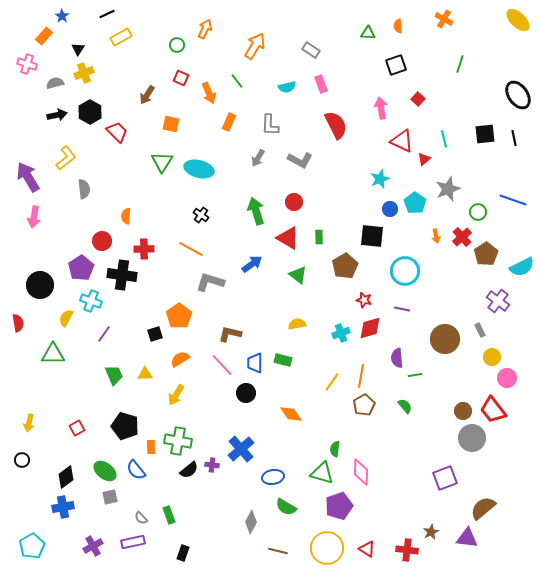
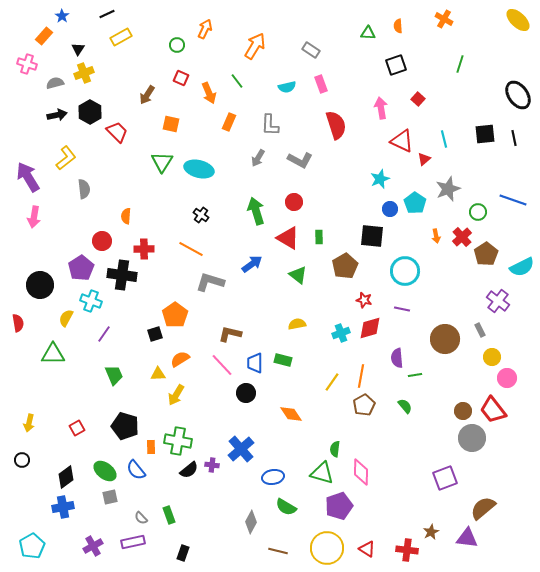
red semicircle at (336, 125): rotated 8 degrees clockwise
orange pentagon at (179, 316): moved 4 px left, 1 px up
yellow triangle at (145, 374): moved 13 px right
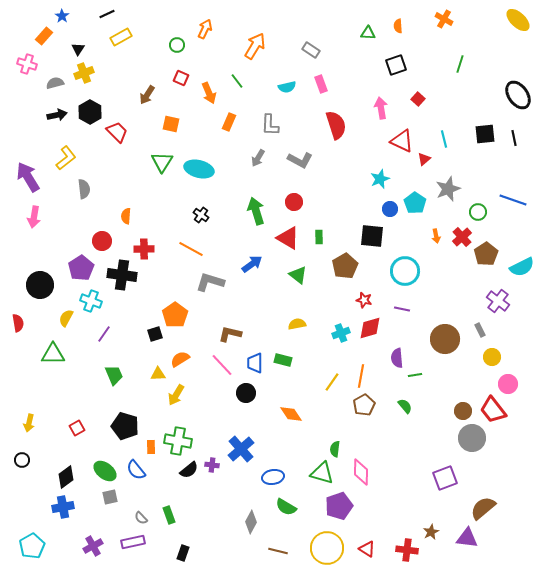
pink circle at (507, 378): moved 1 px right, 6 px down
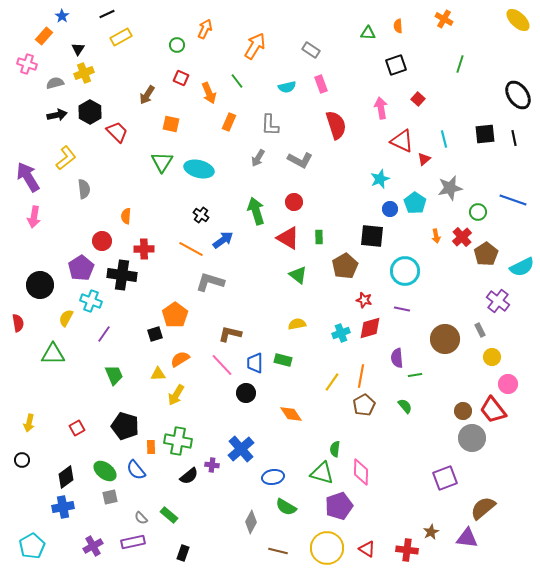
gray star at (448, 189): moved 2 px right, 1 px up; rotated 10 degrees clockwise
blue arrow at (252, 264): moved 29 px left, 24 px up
black semicircle at (189, 470): moved 6 px down
green rectangle at (169, 515): rotated 30 degrees counterclockwise
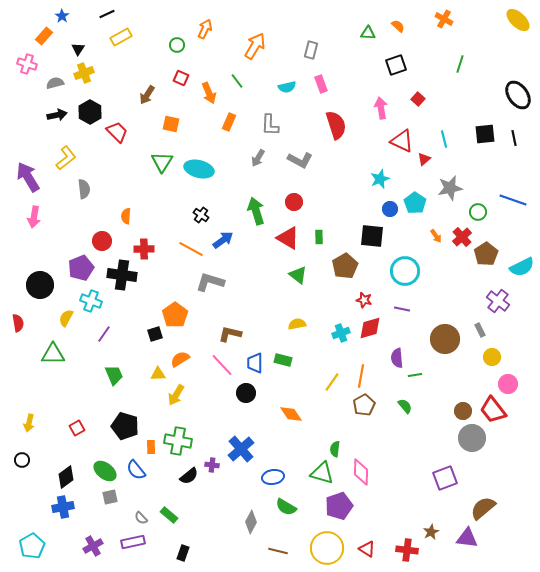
orange semicircle at (398, 26): rotated 136 degrees clockwise
gray rectangle at (311, 50): rotated 72 degrees clockwise
orange arrow at (436, 236): rotated 24 degrees counterclockwise
purple pentagon at (81, 268): rotated 10 degrees clockwise
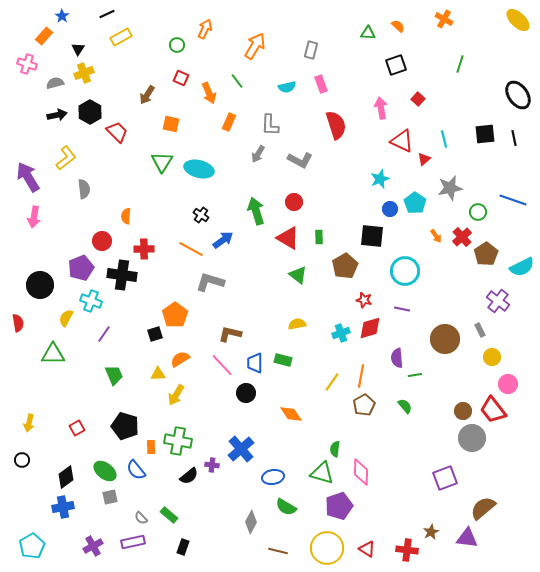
gray arrow at (258, 158): moved 4 px up
black rectangle at (183, 553): moved 6 px up
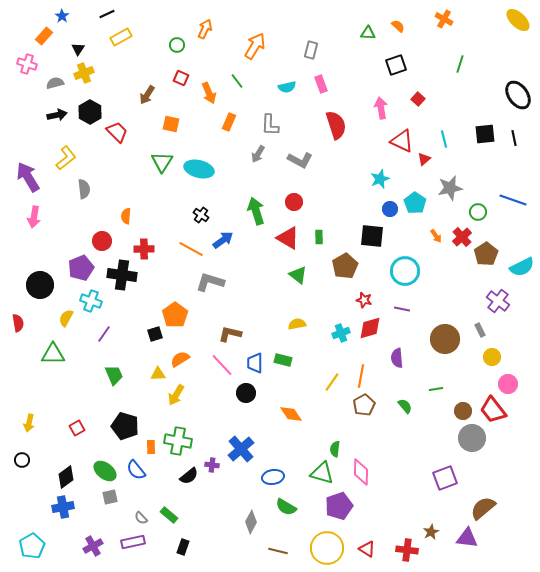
green line at (415, 375): moved 21 px right, 14 px down
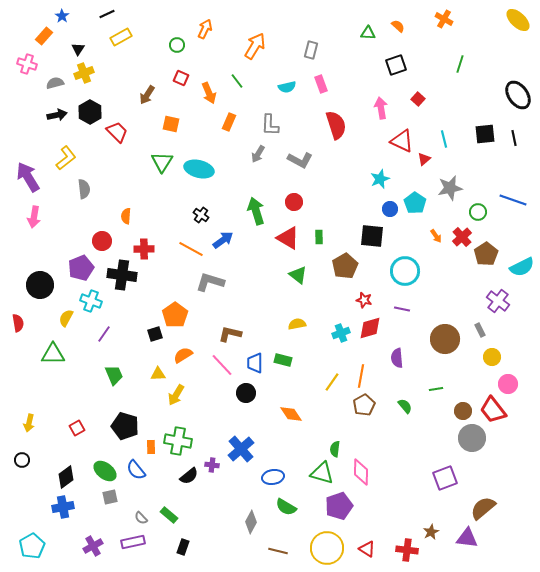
orange semicircle at (180, 359): moved 3 px right, 4 px up
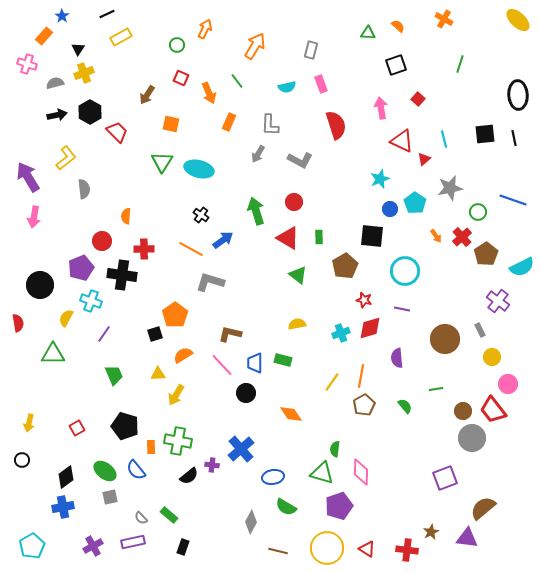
black ellipse at (518, 95): rotated 32 degrees clockwise
